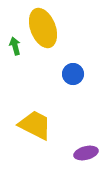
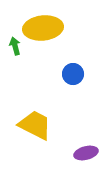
yellow ellipse: rotated 75 degrees counterclockwise
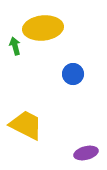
yellow trapezoid: moved 9 px left
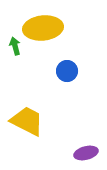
blue circle: moved 6 px left, 3 px up
yellow trapezoid: moved 1 px right, 4 px up
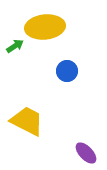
yellow ellipse: moved 2 px right, 1 px up
green arrow: rotated 72 degrees clockwise
purple ellipse: rotated 60 degrees clockwise
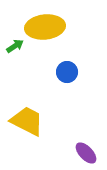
blue circle: moved 1 px down
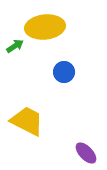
blue circle: moved 3 px left
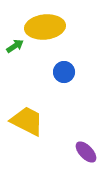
purple ellipse: moved 1 px up
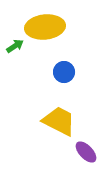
yellow trapezoid: moved 32 px right
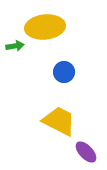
green arrow: rotated 24 degrees clockwise
